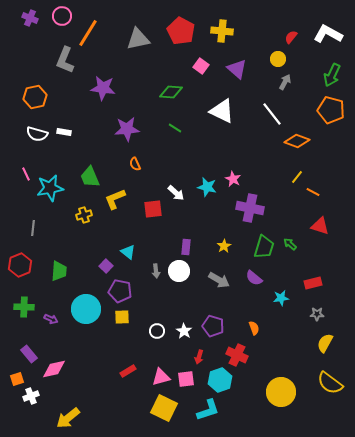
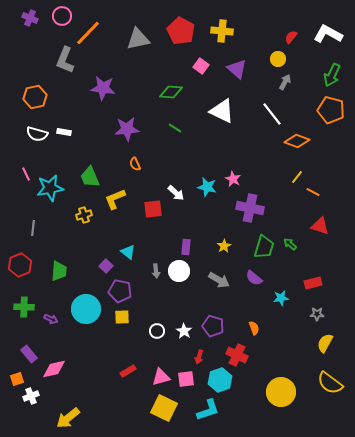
orange line at (88, 33): rotated 12 degrees clockwise
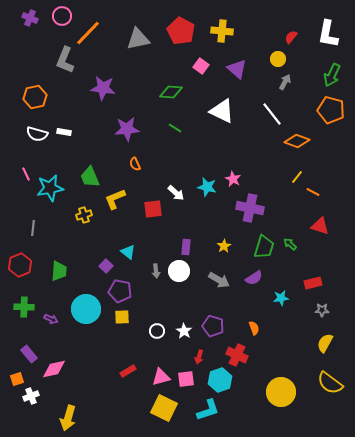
white L-shape at (328, 34): rotated 108 degrees counterclockwise
purple semicircle at (254, 278): rotated 72 degrees counterclockwise
gray star at (317, 314): moved 5 px right, 4 px up
yellow arrow at (68, 418): rotated 35 degrees counterclockwise
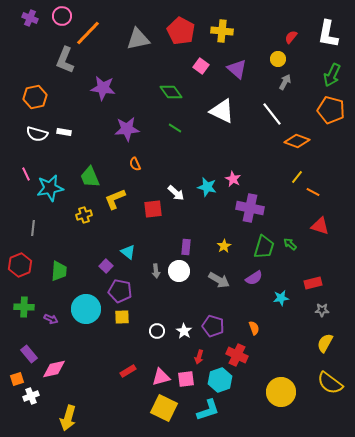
green diamond at (171, 92): rotated 50 degrees clockwise
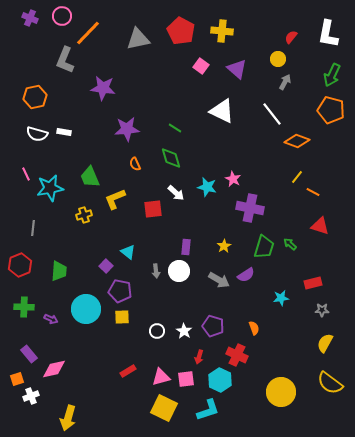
green diamond at (171, 92): moved 66 px down; rotated 20 degrees clockwise
purple semicircle at (254, 278): moved 8 px left, 3 px up
cyan hexagon at (220, 380): rotated 15 degrees counterclockwise
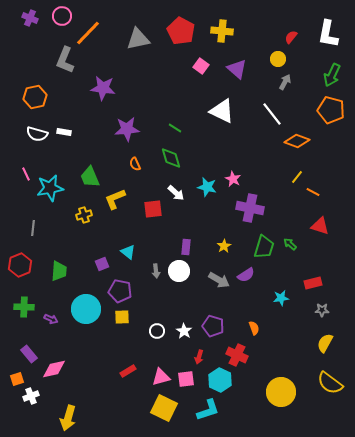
purple square at (106, 266): moved 4 px left, 2 px up; rotated 24 degrees clockwise
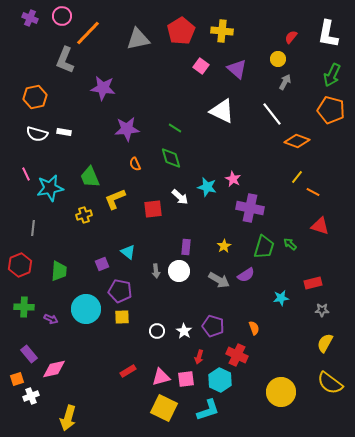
red pentagon at (181, 31): rotated 12 degrees clockwise
white arrow at (176, 193): moved 4 px right, 4 px down
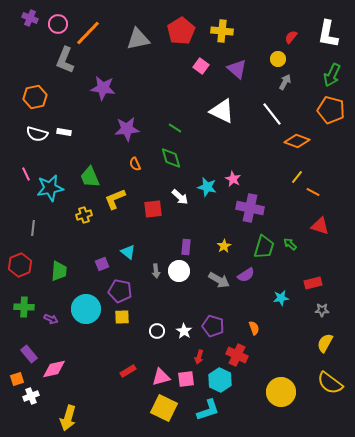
pink circle at (62, 16): moved 4 px left, 8 px down
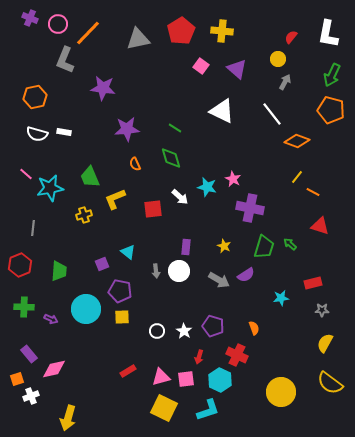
pink line at (26, 174): rotated 24 degrees counterclockwise
yellow star at (224, 246): rotated 16 degrees counterclockwise
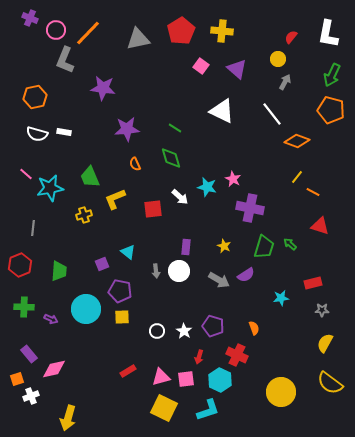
pink circle at (58, 24): moved 2 px left, 6 px down
